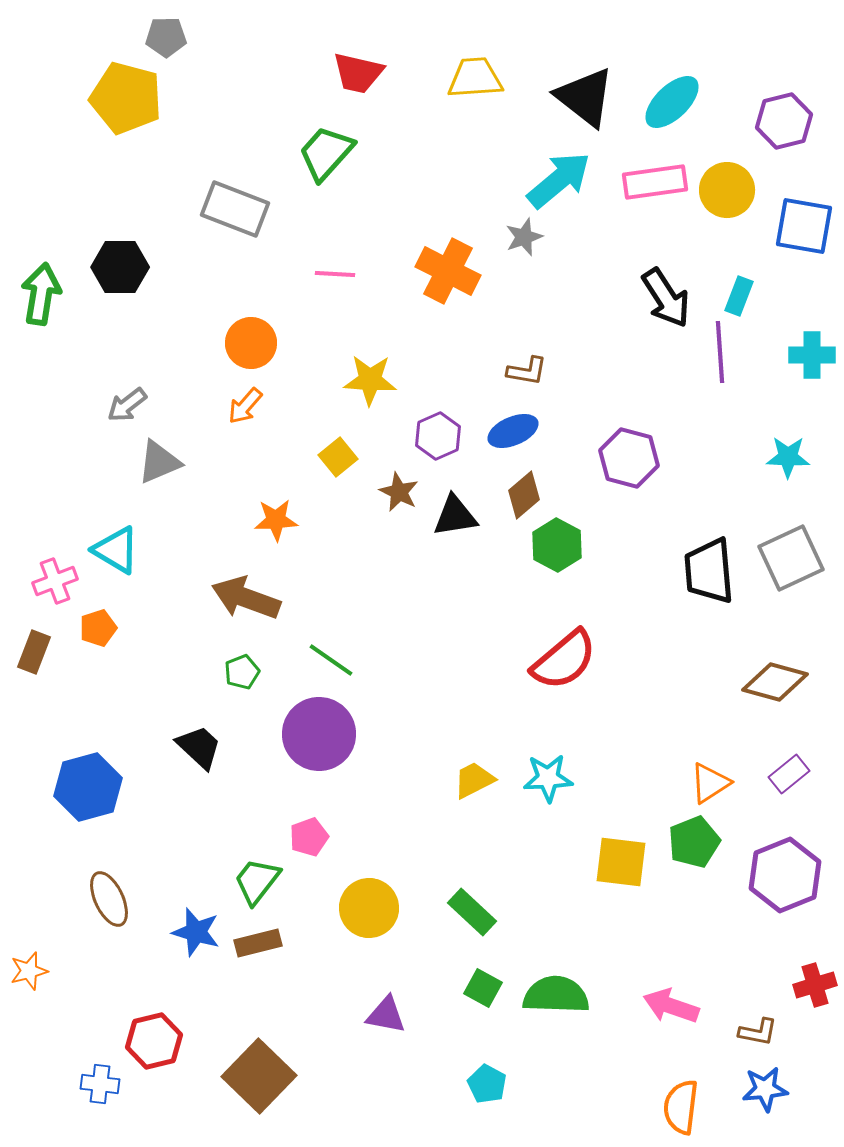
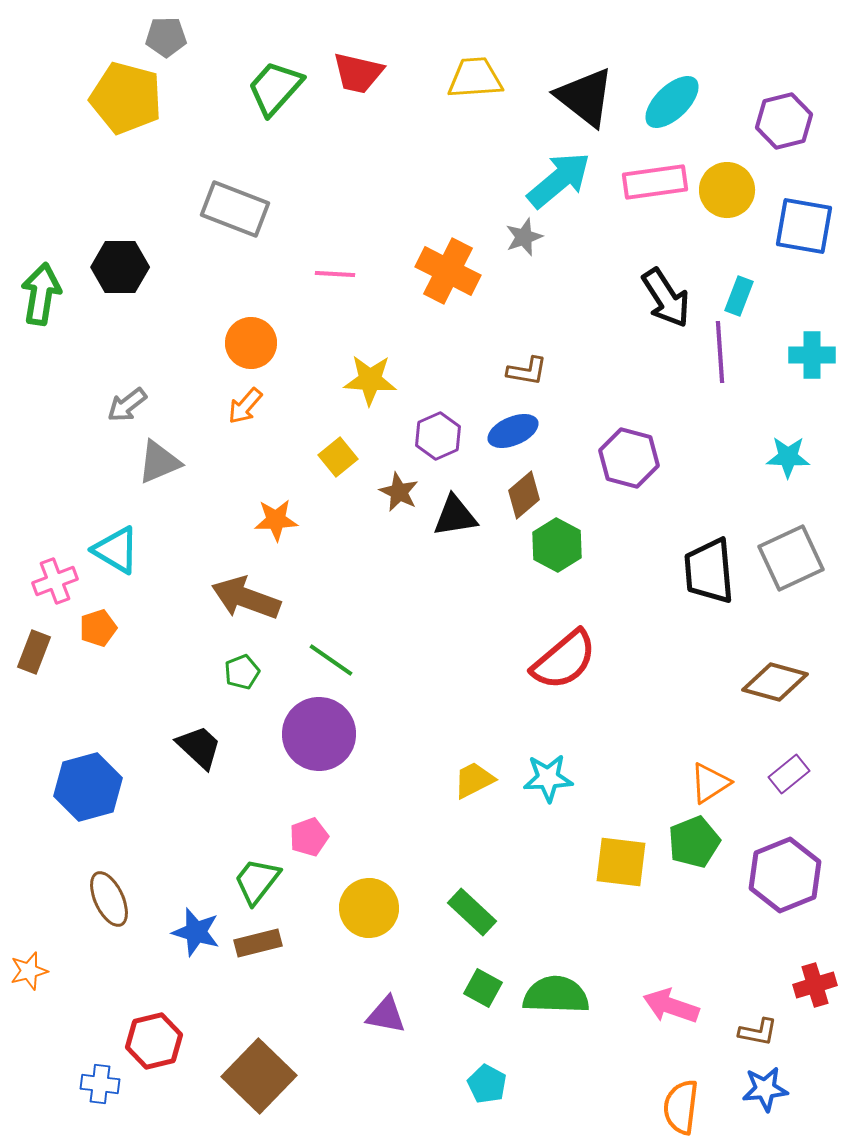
green trapezoid at (326, 153): moved 51 px left, 65 px up
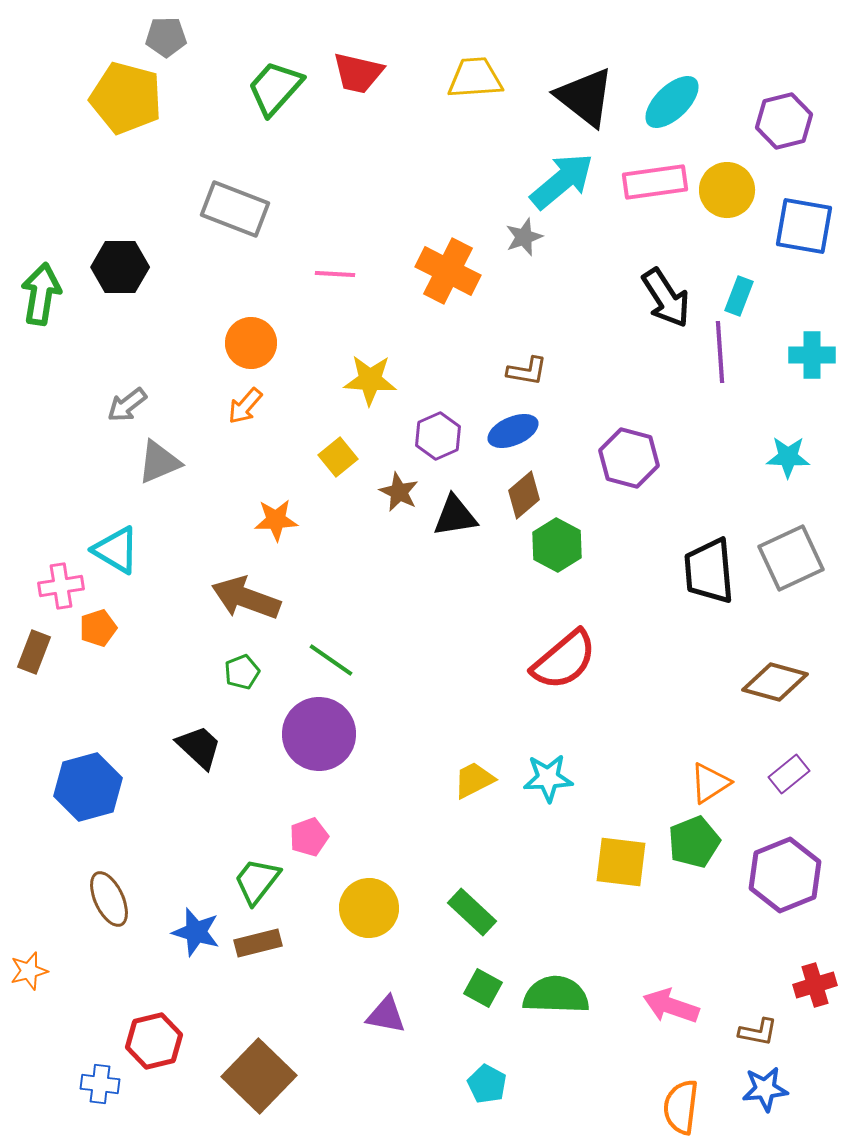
cyan arrow at (559, 180): moved 3 px right, 1 px down
pink cross at (55, 581): moved 6 px right, 5 px down; rotated 12 degrees clockwise
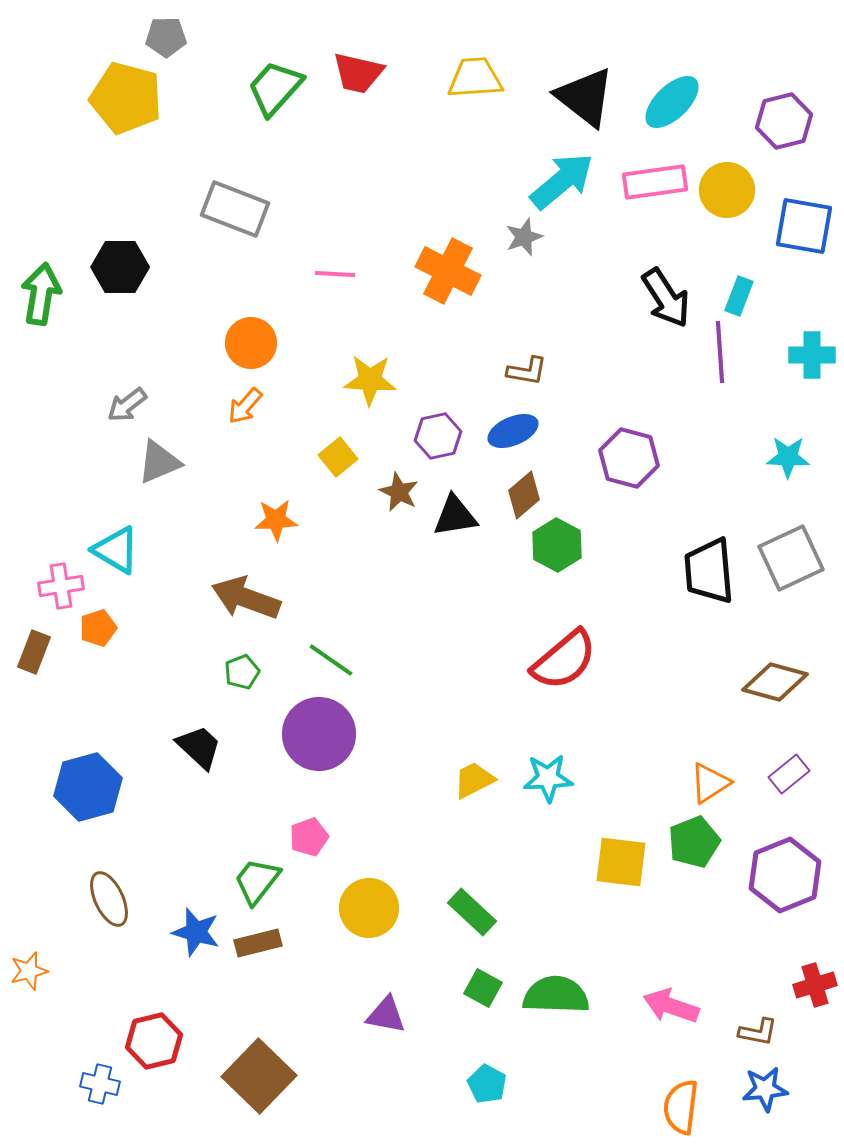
purple hexagon at (438, 436): rotated 12 degrees clockwise
blue cross at (100, 1084): rotated 6 degrees clockwise
